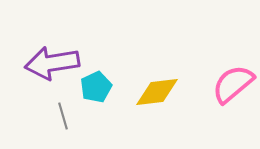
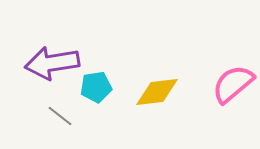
cyan pentagon: rotated 16 degrees clockwise
gray line: moved 3 px left; rotated 36 degrees counterclockwise
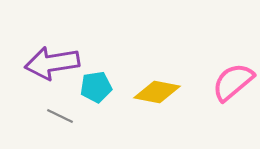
pink semicircle: moved 2 px up
yellow diamond: rotated 18 degrees clockwise
gray line: rotated 12 degrees counterclockwise
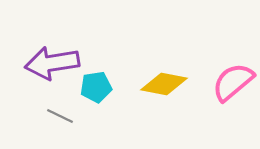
yellow diamond: moved 7 px right, 8 px up
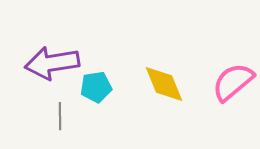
yellow diamond: rotated 57 degrees clockwise
gray line: rotated 64 degrees clockwise
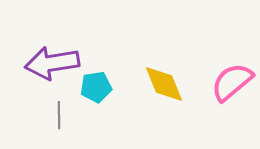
pink semicircle: moved 1 px left
gray line: moved 1 px left, 1 px up
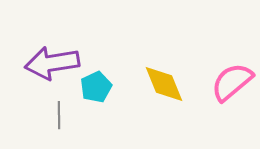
cyan pentagon: rotated 16 degrees counterclockwise
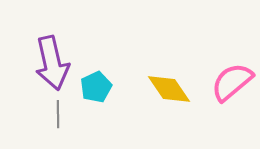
purple arrow: rotated 94 degrees counterclockwise
yellow diamond: moved 5 px right, 5 px down; rotated 12 degrees counterclockwise
gray line: moved 1 px left, 1 px up
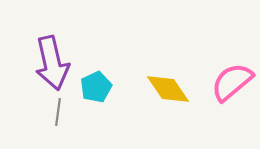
yellow diamond: moved 1 px left
gray line: moved 2 px up; rotated 8 degrees clockwise
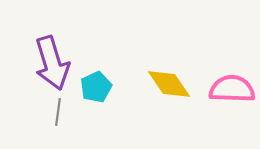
purple arrow: rotated 4 degrees counterclockwise
pink semicircle: moved 7 px down; rotated 42 degrees clockwise
yellow diamond: moved 1 px right, 5 px up
